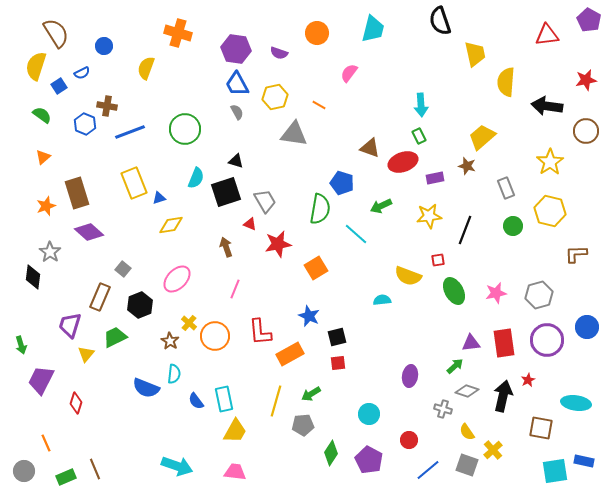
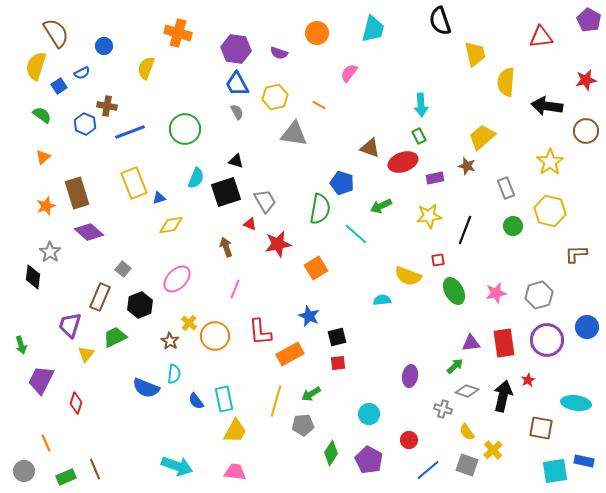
red triangle at (547, 35): moved 6 px left, 2 px down
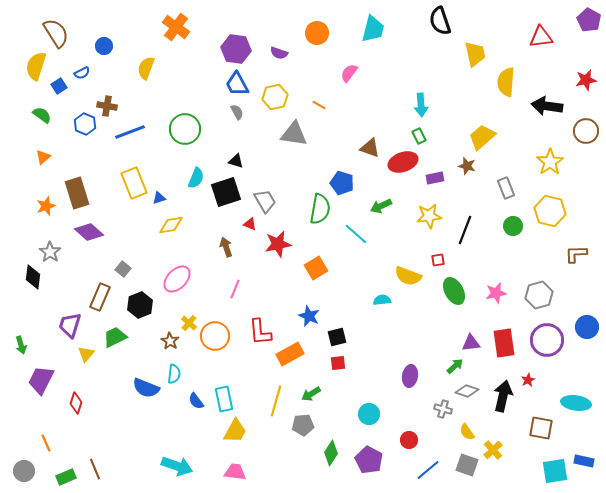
orange cross at (178, 33): moved 2 px left, 6 px up; rotated 20 degrees clockwise
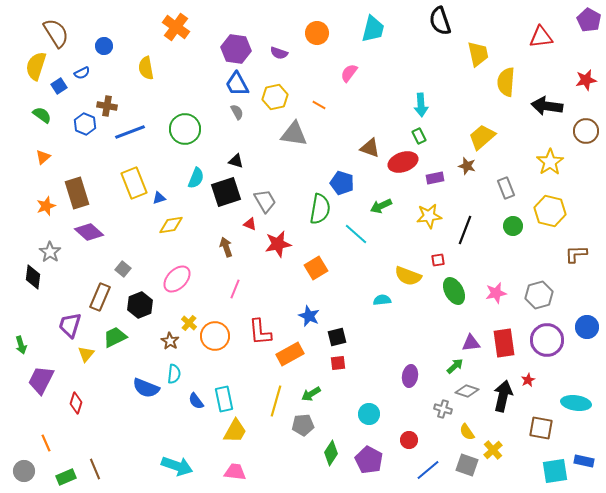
yellow trapezoid at (475, 54): moved 3 px right
yellow semicircle at (146, 68): rotated 30 degrees counterclockwise
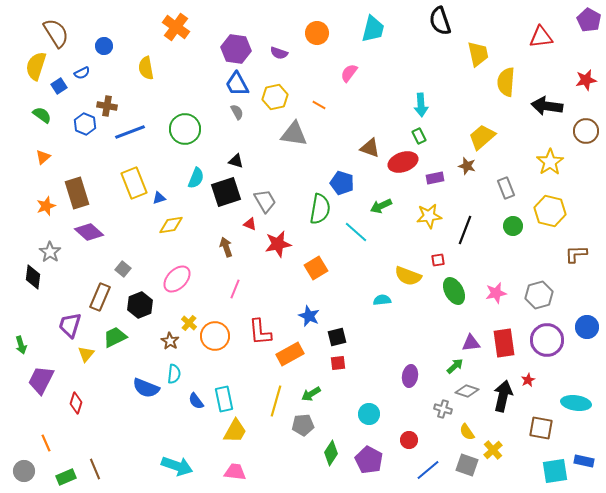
cyan line at (356, 234): moved 2 px up
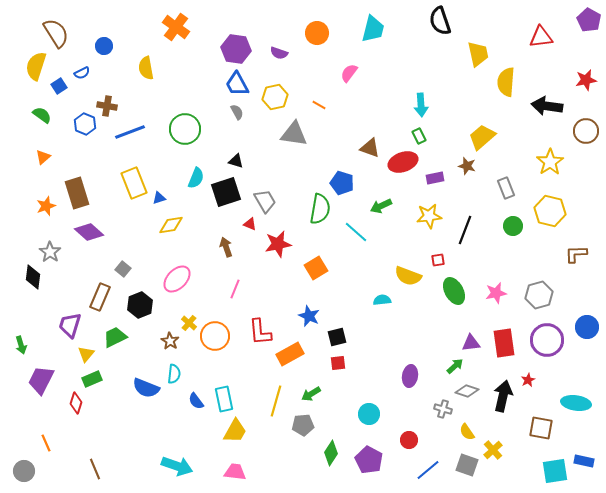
green rectangle at (66, 477): moved 26 px right, 98 px up
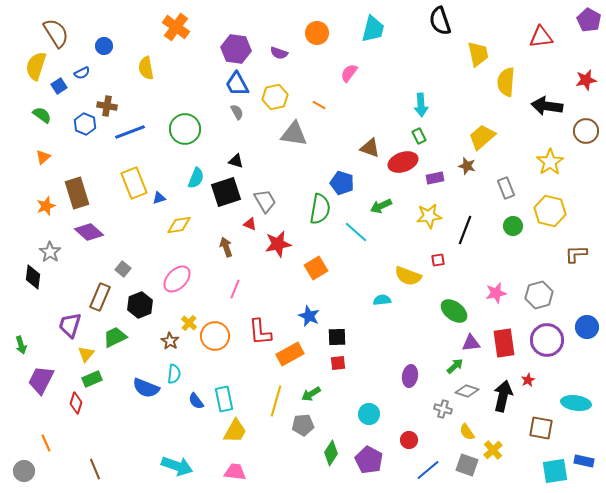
yellow diamond at (171, 225): moved 8 px right
green ellipse at (454, 291): moved 20 px down; rotated 24 degrees counterclockwise
black square at (337, 337): rotated 12 degrees clockwise
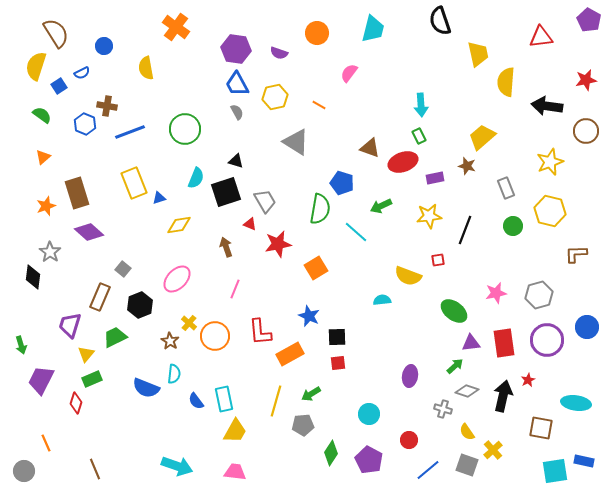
gray triangle at (294, 134): moved 2 px right, 8 px down; rotated 24 degrees clockwise
yellow star at (550, 162): rotated 12 degrees clockwise
